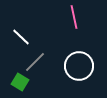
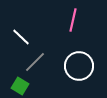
pink line: moved 1 px left, 3 px down; rotated 25 degrees clockwise
green square: moved 4 px down
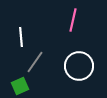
white line: rotated 42 degrees clockwise
gray line: rotated 10 degrees counterclockwise
green square: rotated 36 degrees clockwise
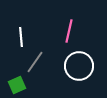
pink line: moved 4 px left, 11 px down
green square: moved 3 px left, 1 px up
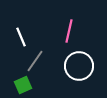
white line: rotated 18 degrees counterclockwise
gray line: moved 1 px up
green square: moved 6 px right
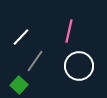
white line: rotated 66 degrees clockwise
green square: moved 4 px left; rotated 24 degrees counterclockwise
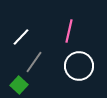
gray line: moved 1 px left, 1 px down
